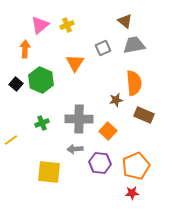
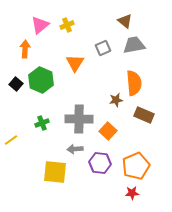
yellow square: moved 6 px right
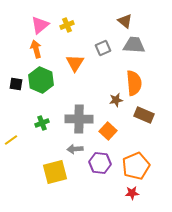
gray trapezoid: rotated 15 degrees clockwise
orange arrow: moved 11 px right; rotated 18 degrees counterclockwise
black square: rotated 32 degrees counterclockwise
yellow square: rotated 20 degrees counterclockwise
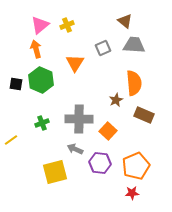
brown star: rotated 16 degrees counterclockwise
gray arrow: rotated 28 degrees clockwise
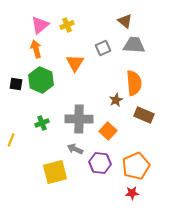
yellow line: rotated 32 degrees counterclockwise
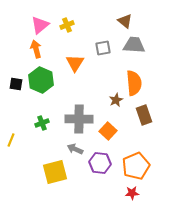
gray square: rotated 14 degrees clockwise
brown rectangle: rotated 48 degrees clockwise
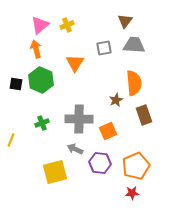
brown triangle: rotated 28 degrees clockwise
gray square: moved 1 px right
orange square: rotated 24 degrees clockwise
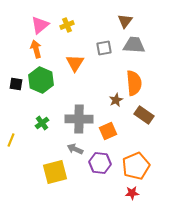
brown rectangle: rotated 36 degrees counterclockwise
green cross: rotated 16 degrees counterclockwise
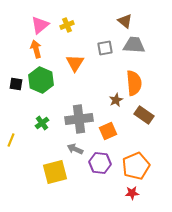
brown triangle: rotated 28 degrees counterclockwise
gray square: moved 1 px right
gray cross: rotated 8 degrees counterclockwise
